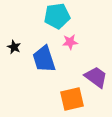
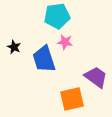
pink star: moved 5 px left; rotated 14 degrees clockwise
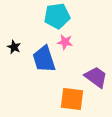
orange square: rotated 20 degrees clockwise
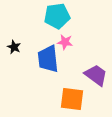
blue trapezoid: moved 4 px right; rotated 12 degrees clockwise
purple trapezoid: moved 2 px up
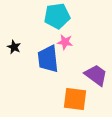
orange square: moved 3 px right
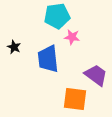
pink star: moved 7 px right, 5 px up
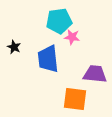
cyan pentagon: moved 2 px right, 5 px down
purple trapezoid: moved 1 px left, 1 px up; rotated 30 degrees counterclockwise
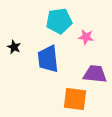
pink star: moved 14 px right
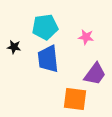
cyan pentagon: moved 14 px left, 6 px down
black star: rotated 16 degrees counterclockwise
purple trapezoid: rotated 120 degrees clockwise
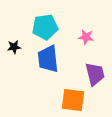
black star: rotated 16 degrees counterclockwise
purple trapezoid: rotated 50 degrees counterclockwise
orange square: moved 2 px left, 1 px down
